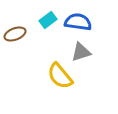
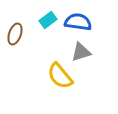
brown ellipse: rotated 50 degrees counterclockwise
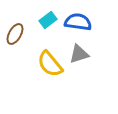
brown ellipse: rotated 10 degrees clockwise
gray triangle: moved 2 px left, 2 px down
yellow semicircle: moved 10 px left, 12 px up
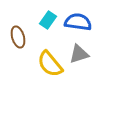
cyan rectangle: rotated 18 degrees counterclockwise
brown ellipse: moved 3 px right, 3 px down; rotated 45 degrees counterclockwise
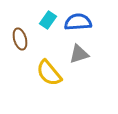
blue semicircle: rotated 12 degrees counterclockwise
brown ellipse: moved 2 px right, 2 px down
yellow semicircle: moved 1 px left, 9 px down
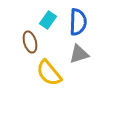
blue semicircle: rotated 96 degrees clockwise
brown ellipse: moved 10 px right, 3 px down
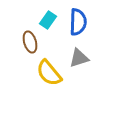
gray triangle: moved 4 px down
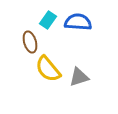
blue semicircle: rotated 88 degrees counterclockwise
gray triangle: moved 19 px down
yellow semicircle: moved 1 px left, 4 px up
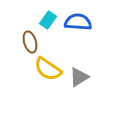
yellow semicircle: rotated 16 degrees counterclockwise
gray triangle: rotated 15 degrees counterclockwise
